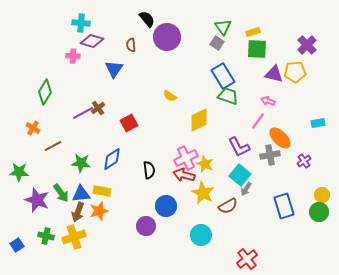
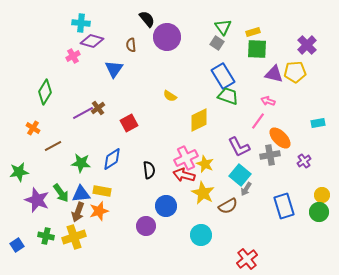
pink cross at (73, 56): rotated 32 degrees counterclockwise
green star at (19, 172): rotated 12 degrees counterclockwise
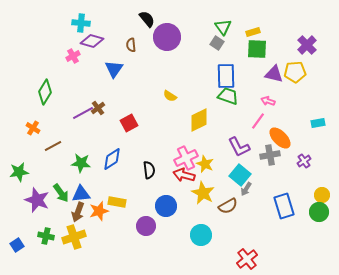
blue rectangle at (223, 76): moved 3 px right; rotated 30 degrees clockwise
yellow rectangle at (102, 191): moved 15 px right, 11 px down
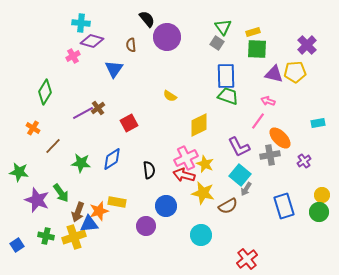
yellow diamond at (199, 120): moved 5 px down
brown line at (53, 146): rotated 18 degrees counterclockwise
green star at (19, 172): rotated 18 degrees clockwise
yellow star at (203, 193): rotated 15 degrees counterclockwise
blue triangle at (81, 194): moved 8 px right, 30 px down
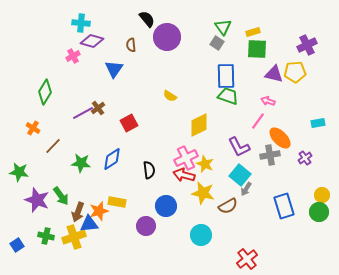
purple cross at (307, 45): rotated 18 degrees clockwise
purple cross at (304, 161): moved 1 px right, 3 px up
green arrow at (61, 193): moved 3 px down
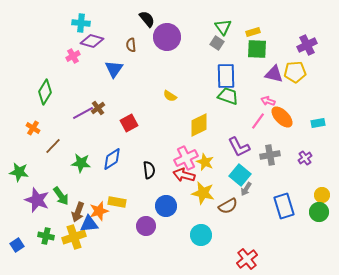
orange ellipse at (280, 138): moved 2 px right, 21 px up
yellow star at (205, 164): moved 2 px up
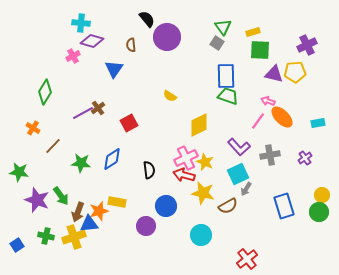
green square at (257, 49): moved 3 px right, 1 px down
purple L-shape at (239, 147): rotated 15 degrees counterclockwise
cyan square at (240, 175): moved 2 px left, 1 px up; rotated 25 degrees clockwise
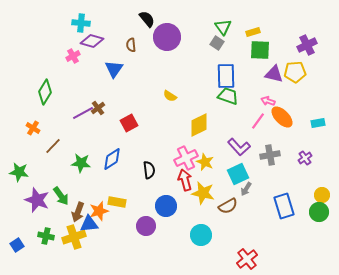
red arrow at (184, 175): moved 1 px right, 5 px down; rotated 60 degrees clockwise
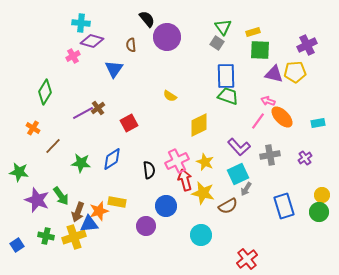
pink cross at (186, 158): moved 9 px left, 3 px down
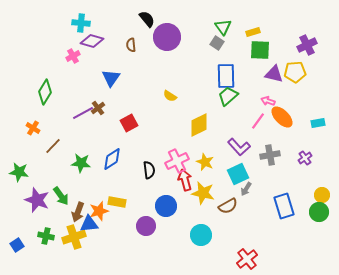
blue triangle at (114, 69): moved 3 px left, 9 px down
green trapezoid at (228, 96): rotated 60 degrees counterclockwise
